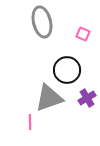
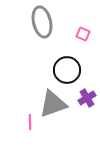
gray triangle: moved 4 px right, 6 px down
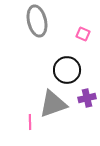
gray ellipse: moved 5 px left, 1 px up
purple cross: rotated 18 degrees clockwise
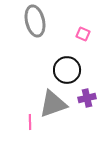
gray ellipse: moved 2 px left
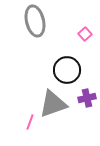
pink square: moved 2 px right; rotated 24 degrees clockwise
pink line: rotated 21 degrees clockwise
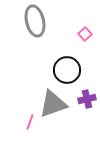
purple cross: moved 1 px down
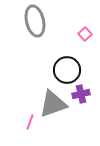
purple cross: moved 6 px left, 5 px up
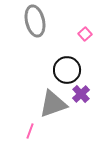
purple cross: rotated 30 degrees counterclockwise
pink line: moved 9 px down
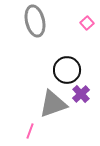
pink square: moved 2 px right, 11 px up
